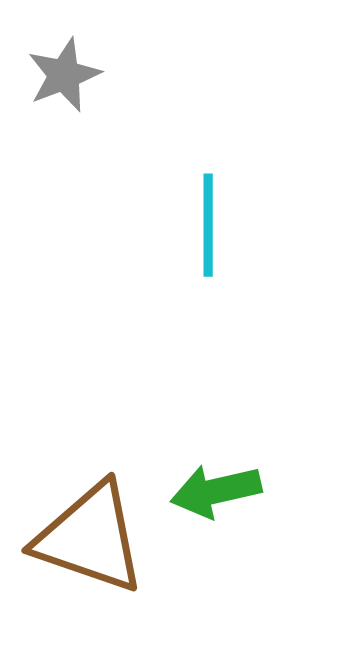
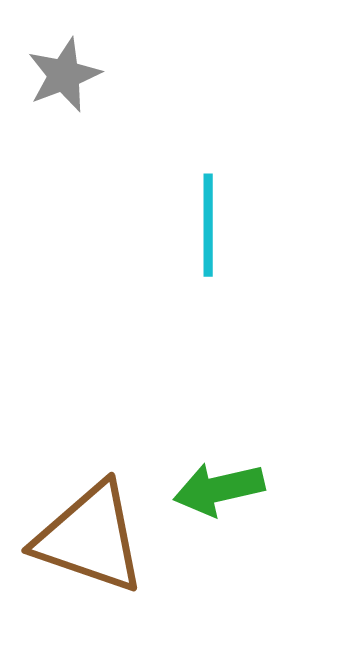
green arrow: moved 3 px right, 2 px up
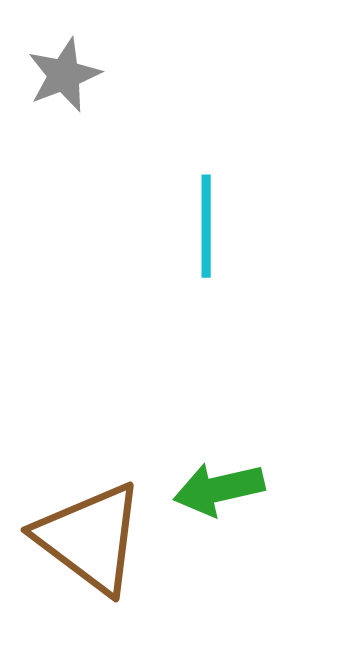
cyan line: moved 2 px left, 1 px down
brown triangle: rotated 18 degrees clockwise
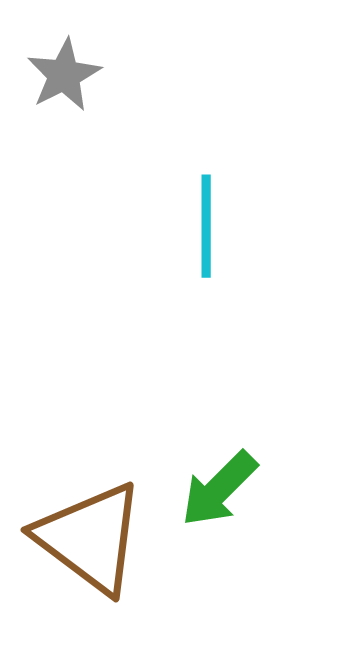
gray star: rotated 6 degrees counterclockwise
green arrow: rotated 32 degrees counterclockwise
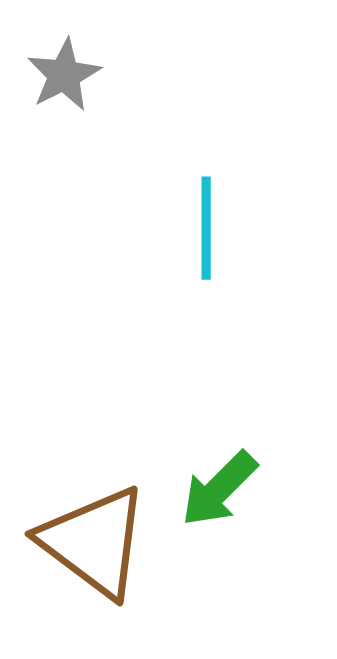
cyan line: moved 2 px down
brown triangle: moved 4 px right, 4 px down
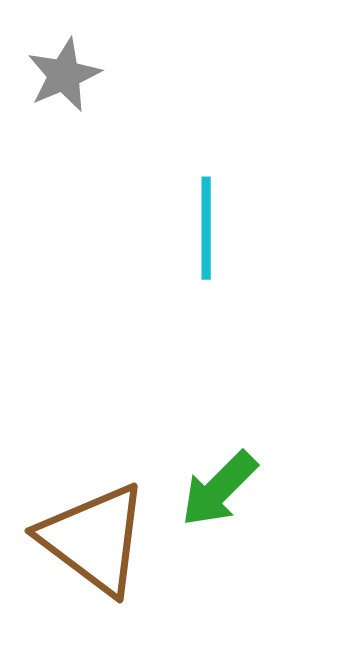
gray star: rotated 4 degrees clockwise
brown triangle: moved 3 px up
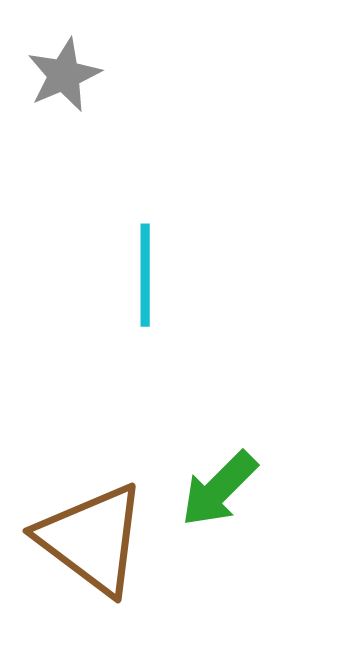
cyan line: moved 61 px left, 47 px down
brown triangle: moved 2 px left
